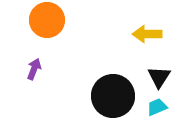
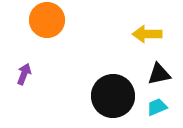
purple arrow: moved 10 px left, 5 px down
black triangle: moved 3 px up; rotated 45 degrees clockwise
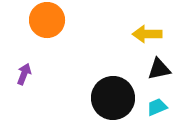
black triangle: moved 5 px up
black circle: moved 2 px down
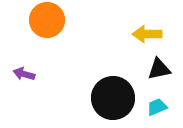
purple arrow: rotated 95 degrees counterclockwise
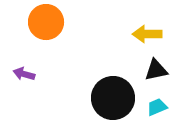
orange circle: moved 1 px left, 2 px down
black triangle: moved 3 px left, 1 px down
